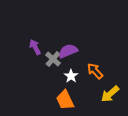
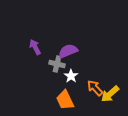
gray cross: moved 4 px right, 5 px down; rotated 28 degrees counterclockwise
orange arrow: moved 17 px down
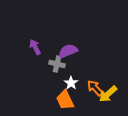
white star: moved 7 px down
yellow arrow: moved 2 px left
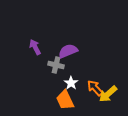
gray cross: moved 1 px left, 1 px down
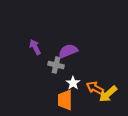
white star: moved 2 px right
orange arrow: rotated 18 degrees counterclockwise
orange trapezoid: rotated 25 degrees clockwise
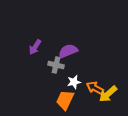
purple arrow: rotated 119 degrees counterclockwise
white star: moved 1 px right, 1 px up; rotated 24 degrees clockwise
orange trapezoid: rotated 25 degrees clockwise
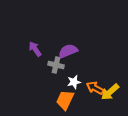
purple arrow: moved 2 px down; rotated 112 degrees clockwise
yellow arrow: moved 2 px right, 2 px up
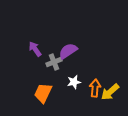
purple semicircle: rotated 12 degrees counterclockwise
gray cross: moved 2 px left, 3 px up; rotated 35 degrees counterclockwise
orange arrow: rotated 66 degrees clockwise
orange trapezoid: moved 22 px left, 7 px up
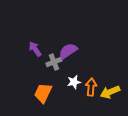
orange arrow: moved 4 px left, 1 px up
yellow arrow: rotated 18 degrees clockwise
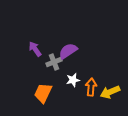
white star: moved 1 px left, 2 px up
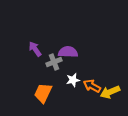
purple semicircle: moved 1 px down; rotated 36 degrees clockwise
orange arrow: moved 1 px right, 1 px up; rotated 66 degrees counterclockwise
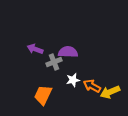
purple arrow: rotated 35 degrees counterclockwise
orange trapezoid: moved 2 px down
